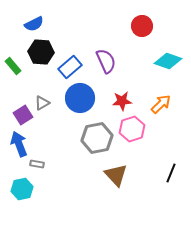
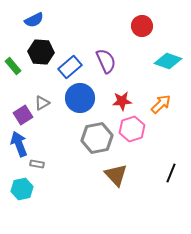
blue semicircle: moved 4 px up
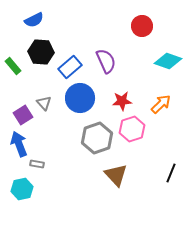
gray triangle: moved 2 px right; rotated 42 degrees counterclockwise
gray hexagon: rotated 8 degrees counterclockwise
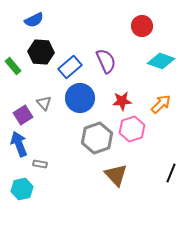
cyan diamond: moved 7 px left
gray rectangle: moved 3 px right
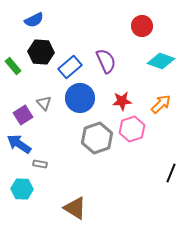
blue arrow: rotated 35 degrees counterclockwise
brown triangle: moved 41 px left, 33 px down; rotated 15 degrees counterclockwise
cyan hexagon: rotated 15 degrees clockwise
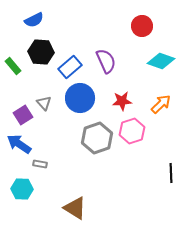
pink hexagon: moved 2 px down
black line: rotated 24 degrees counterclockwise
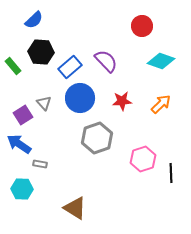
blue semicircle: rotated 18 degrees counterclockwise
purple semicircle: rotated 20 degrees counterclockwise
pink hexagon: moved 11 px right, 28 px down
